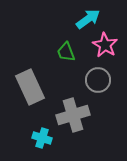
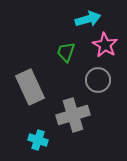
cyan arrow: rotated 20 degrees clockwise
green trapezoid: rotated 40 degrees clockwise
cyan cross: moved 4 px left, 2 px down
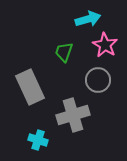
green trapezoid: moved 2 px left
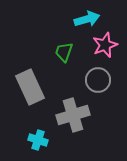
cyan arrow: moved 1 px left
pink star: rotated 20 degrees clockwise
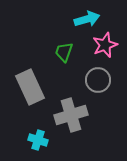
gray cross: moved 2 px left
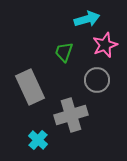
gray circle: moved 1 px left
cyan cross: rotated 24 degrees clockwise
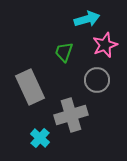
cyan cross: moved 2 px right, 2 px up
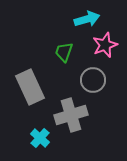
gray circle: moved 4 px left
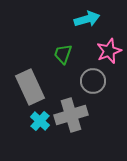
pink star: moved 4 px right, 6 px down
green trapezoid: moved 1 px left, 2 px down
gray circle: moved 1 px down
cyan cross: moved 17 px up
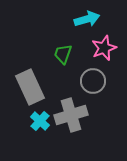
pink star: moved 5 px left, 3 px up
